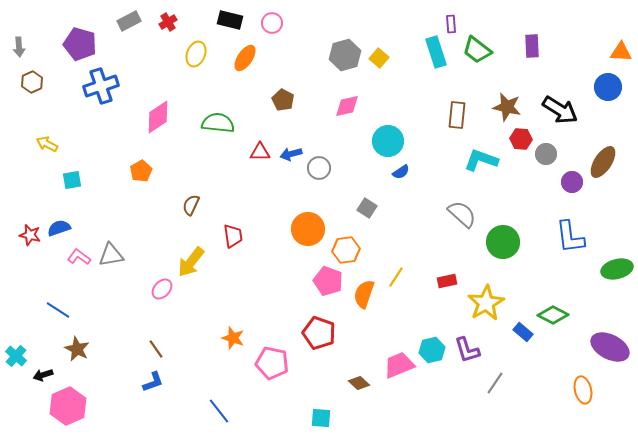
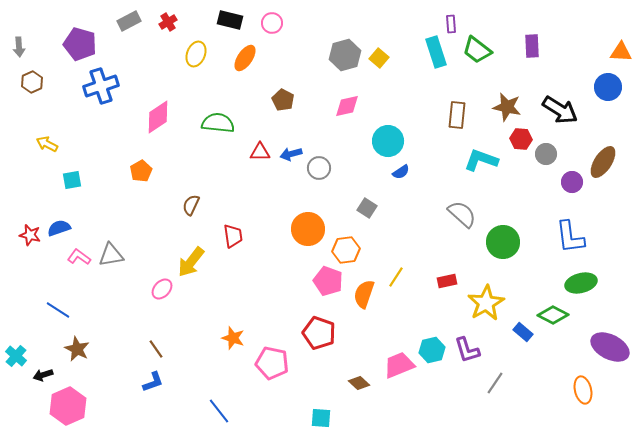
green ellipse at (617, 269): moved 36 px left, 14 px down
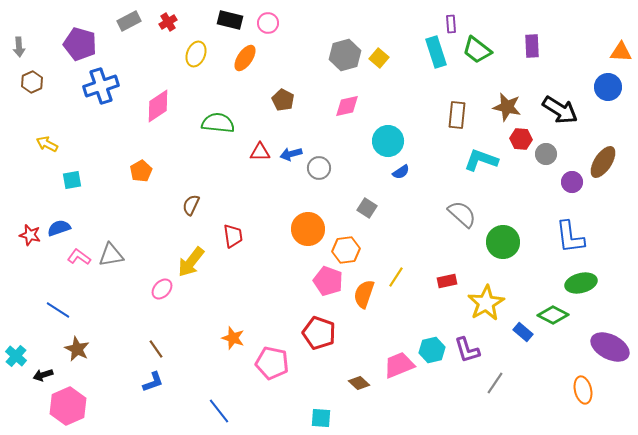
pink circle at (272, 23): moved 4 px left
pink diamond at (158, 117): moved 11 px up
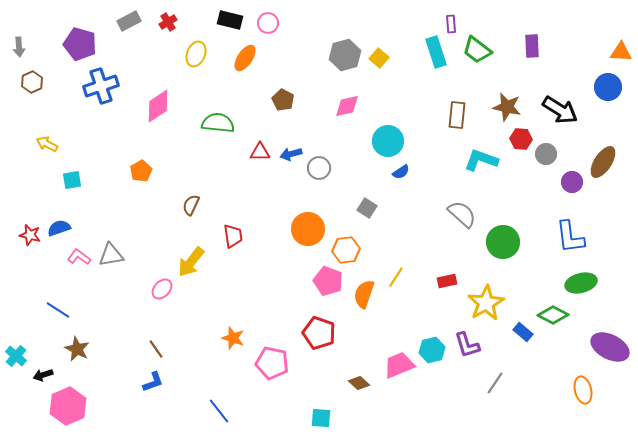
purple L-shape at (467, 350): moved 5 px up
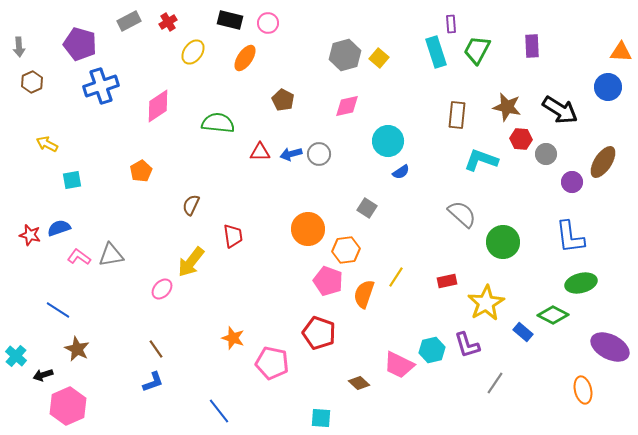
green trapezoid at (477, 50): rotated 80 degrees clockwise
yellow ellipse at (196, 54): moved 3 px left, 2 px up; rotated 15 degrees clockwise
gray circle at (319, 168): moved 14 px up
pink trapezoid at (399, 365): rotated 132 degrees counterclockwise
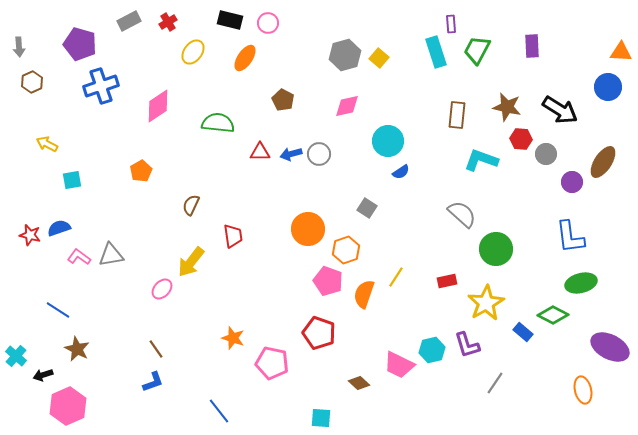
green circle at (503, 242): moved 7 px left, 7 px down
orange hexagon at (346, 250): rotated 12 degrees counterclockwise
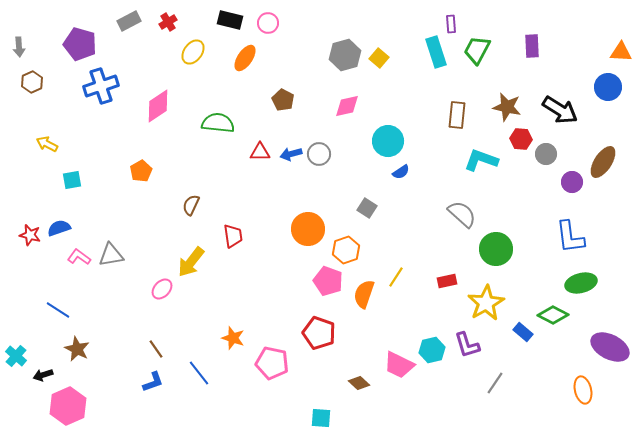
blue line at (219, 411): moved 20 px left, 38 px up
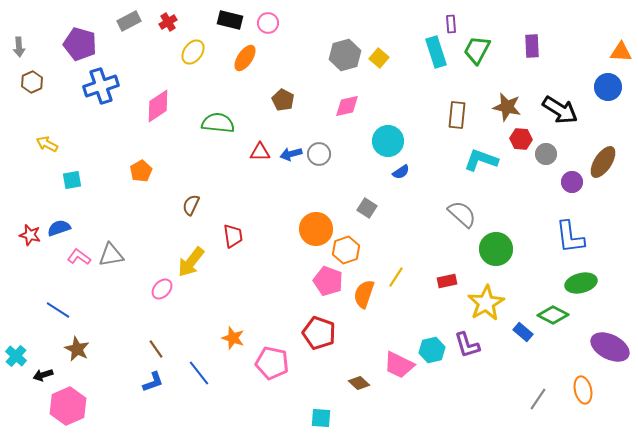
orange circle at (308, 229): moved 8 px right
gray line at (495, 383): moved 43 px right, 16 px down
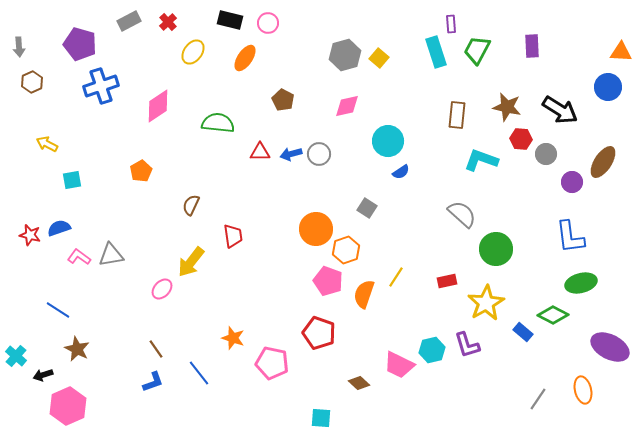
red cross at (168, 22): rotated 12 degrees counterclockwise
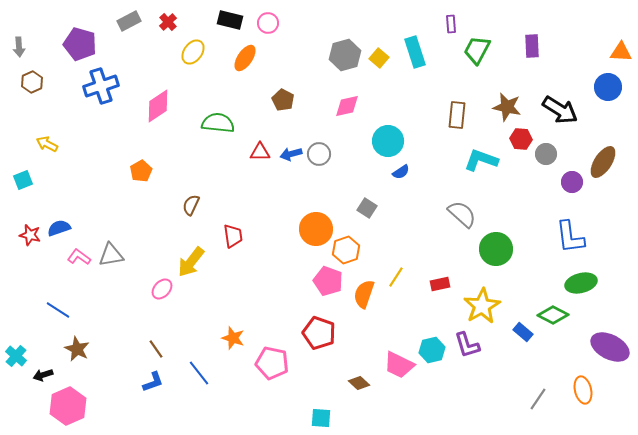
cyan rectangle at (436, 52): moved 21 px left
cyan square at (72, 180): moved 49 px left; rotated 12 degrees counterclockwise
red rectangle at (447, 281): moved 7 px left, 3 px down
yellow star at (486, 303): moved 4 px left, 3 px down
